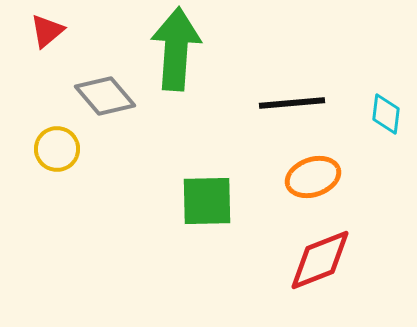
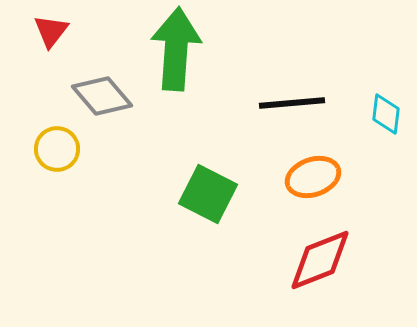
red triangle: moved 4 px right; rotated 12 degrees counterclockwise
gray diamond: moved 3 px left
green square: moved 1 px right, 7 px up; rotated 28 degrees clockwise
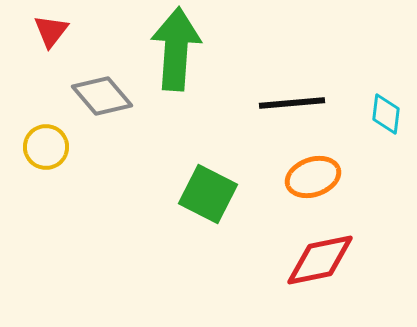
yellow circle: moved 11 px left, 2 px up
red diamond: rotated 10 degrees clockwise
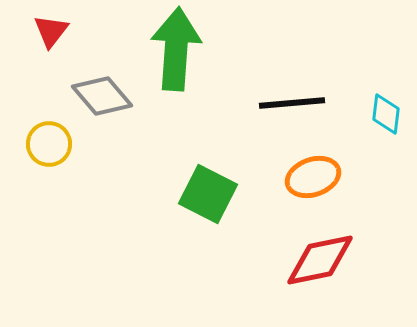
yellow circle: moved 3 px right, 3 px up
